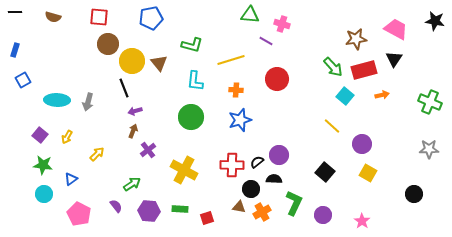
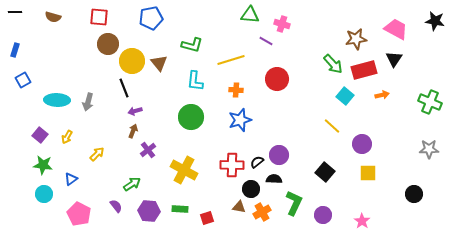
green arrow at (333, 67): moved 3 px up
yellow square at (368, 173): rotated 30 degrees counterclockwise
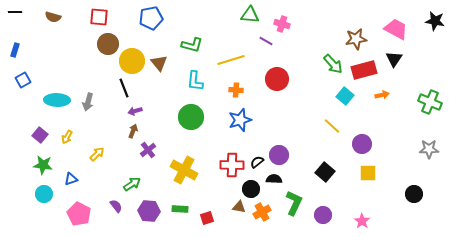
blue triangle at (71, 179): rotated 16 degrees clockwise
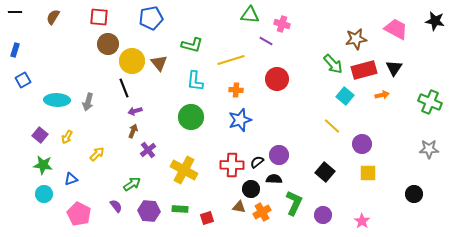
brown semicircle at (53, 17): rotated 105 degrees clockwise
black triangle at (394, 59): moved 9 px down
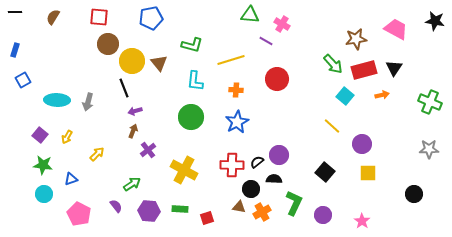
pink cross at (282, 24): rotated 14 degrees clockwise
blue star at (240, 120): moved 3 px left, 2 px down; rotated 10 degrees counterclockwise
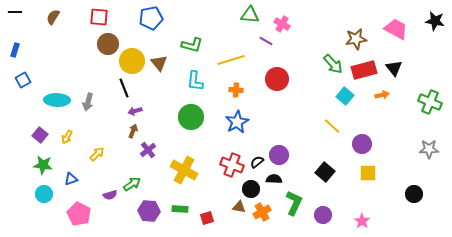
black triangle at (394, 68): rotated 12 degrees counterclockwise
red cross at (232, 165): rotated 20 degrees clockwise
purple semicircle at (116, 206): moved 6 px left, 11 px up; rotated 112 degrees clockwise
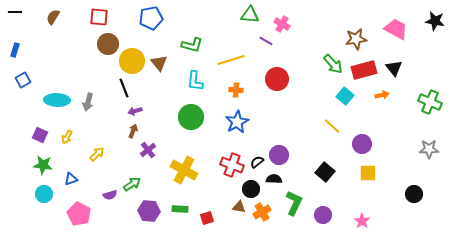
purple square at (40, 135): rotated 14 degrees counterclockwise
